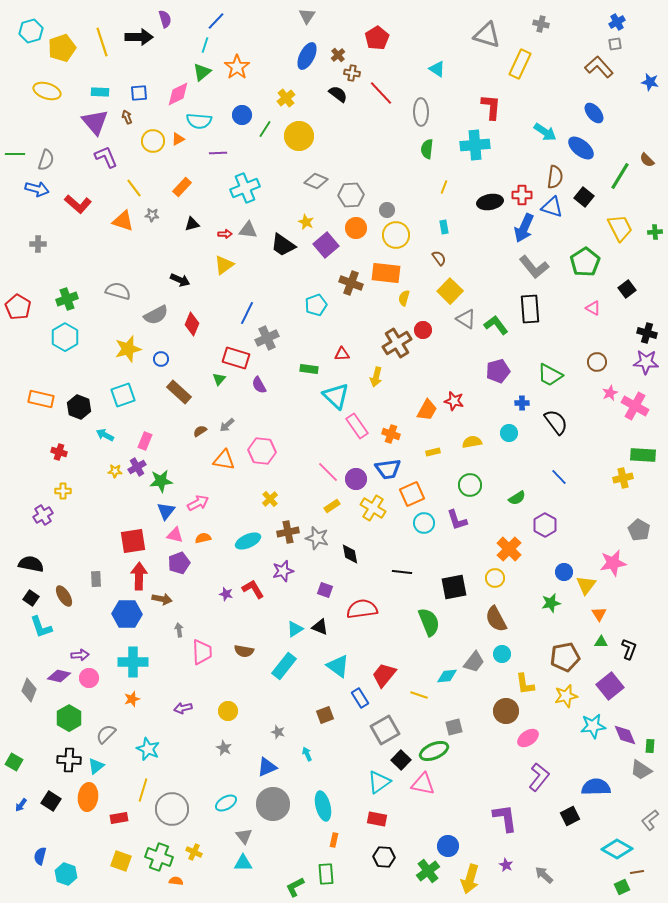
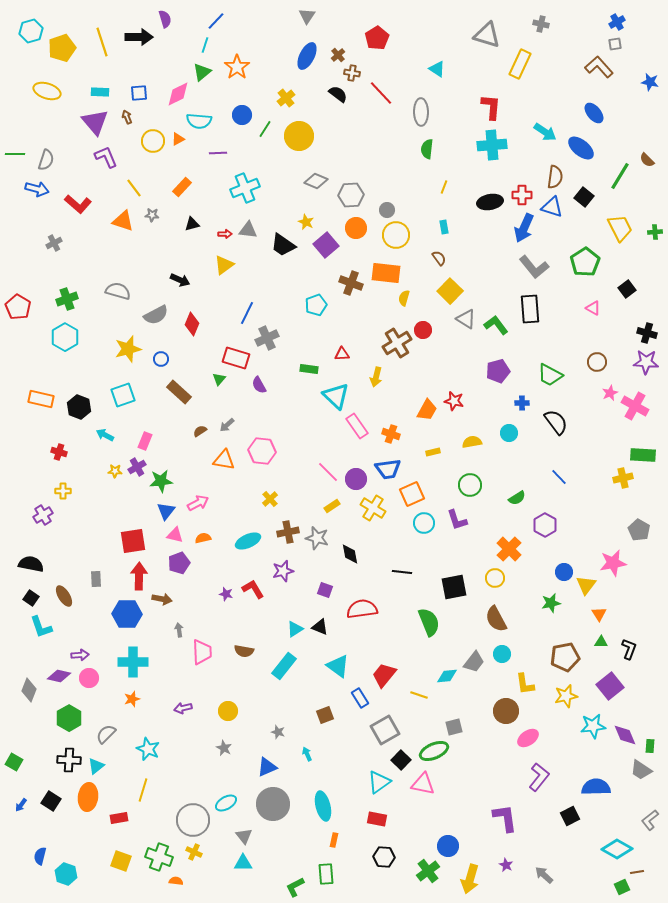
cyan cross at (475, 145): moved 17 px right
gray cross at (38, 244): moved 16 px right, 1 px up; rotated 28 degrees counterclockwise
gray circle at (172, 809): moved 21 px right, 11 px down
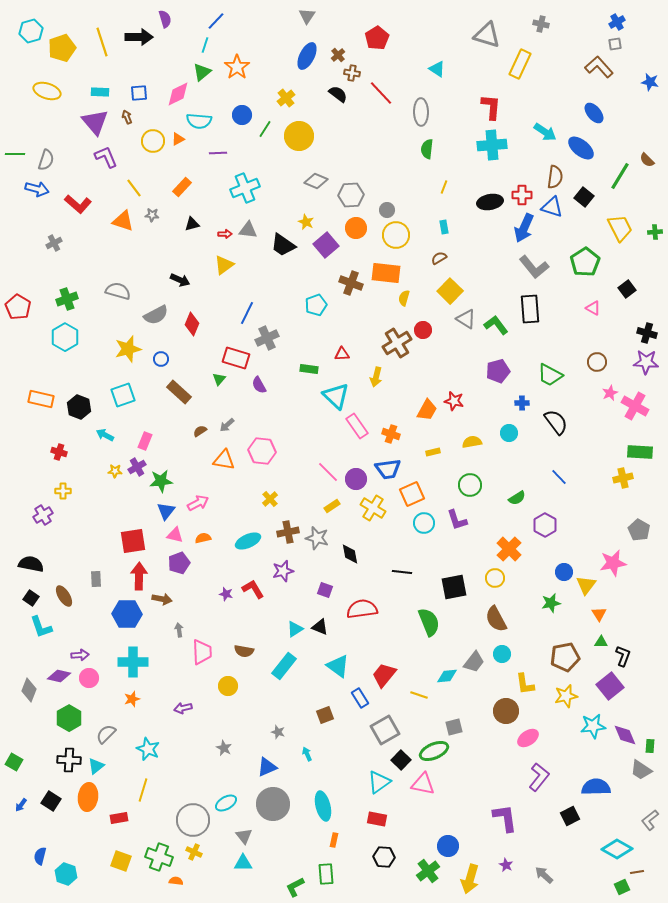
brown semicircle at (439, 258): rotated 84 degrees counterclockwise
green rectangle at (643, 455): moved 3 px left, 3 px up
black L-shape at (629, 649): moved 6 px left, 7 px down
yellow circle at (228, 711): moved 25 px up
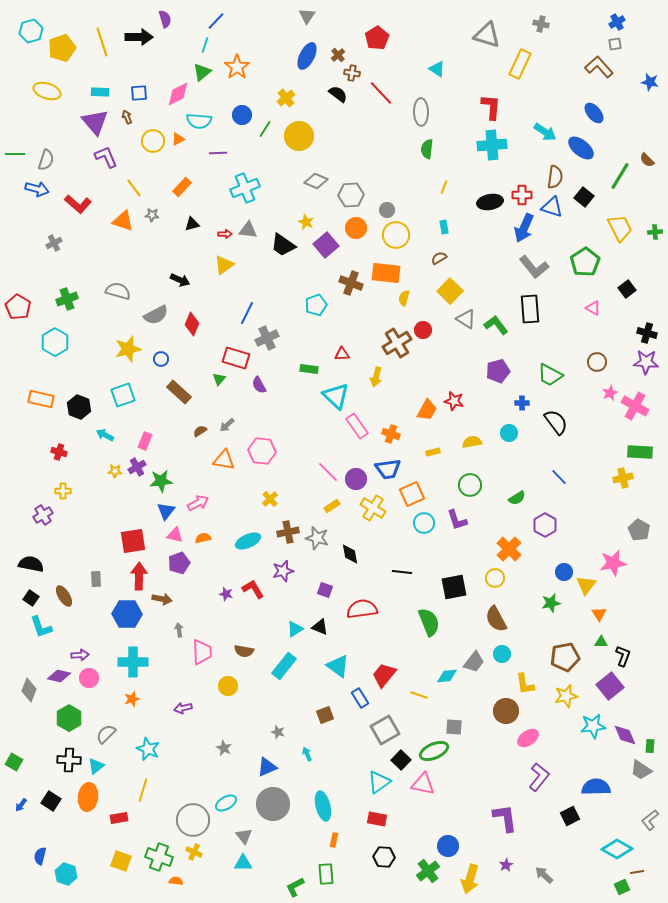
cyan hexagon at (65, 337): moved 10 px left, 5 px down
gray square at (454, 727): rotated 18 degrees clockwise
purple star at (506, 865): rotated 16 degrees clockwise
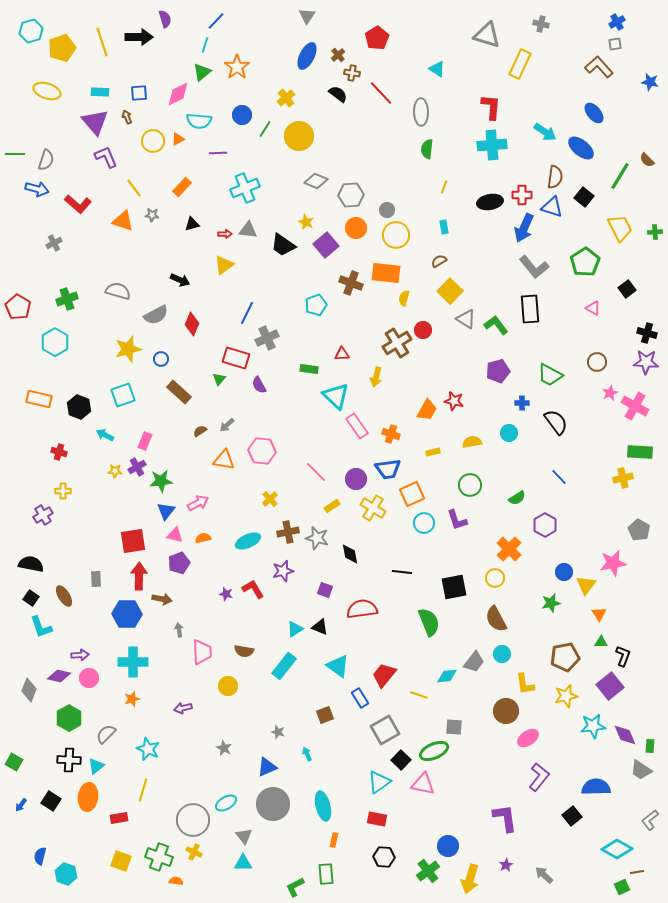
brown semicircle at (439, 258): moved 3 px down
orange rectangle at (41, 399): moved 2 px left
pink line at (328, 472): moved 12 px left
black square at (570, 816): moved 2 px right; rotated 12 degrees counterclockwise
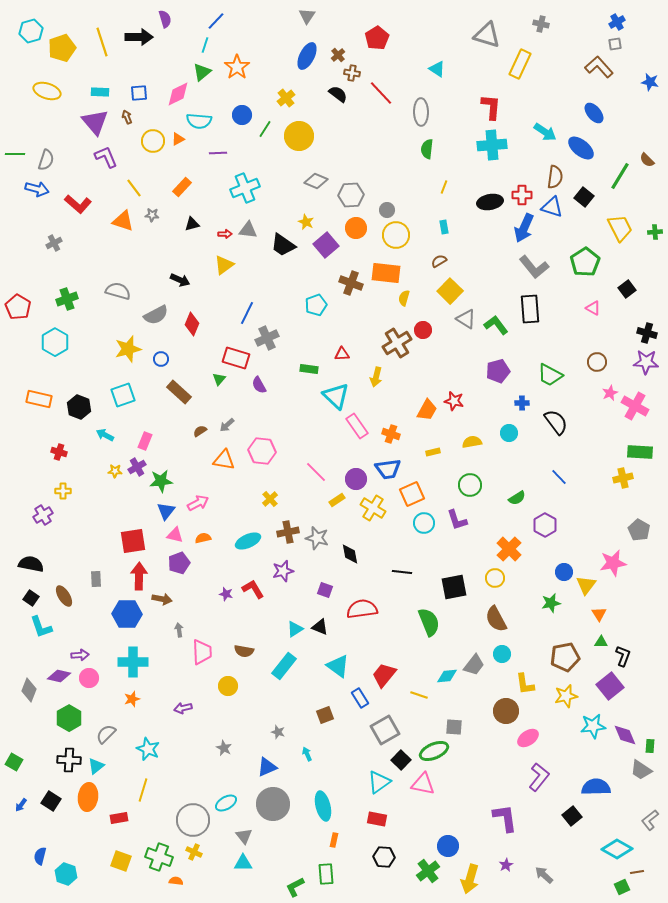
yellow rectangle at (332, 506): moved 5 px right, 6 px up
gray trapezoid at (474, 662): moved 3 px down
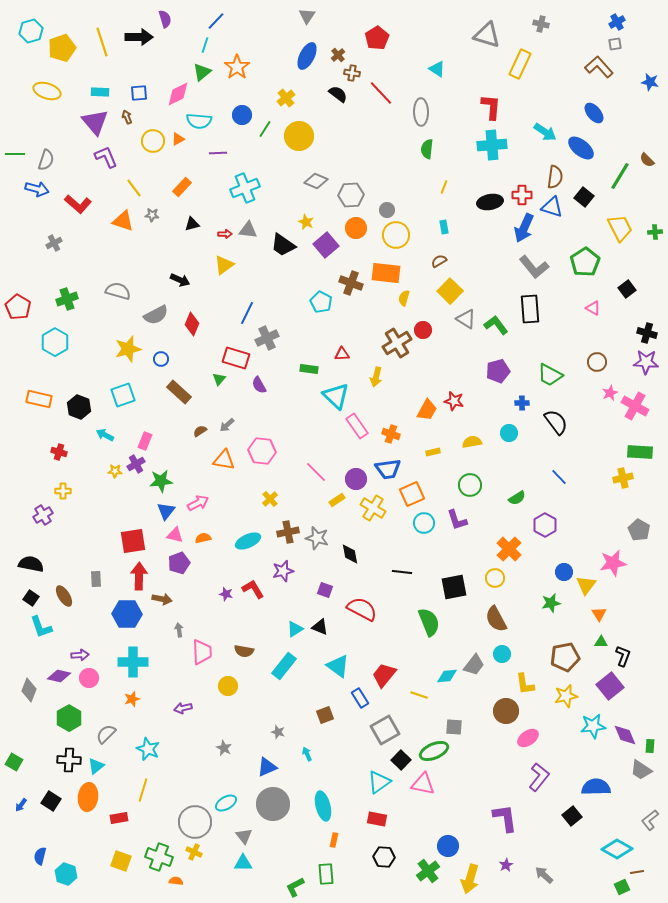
cyan pentagon at (316, 305): moved 5 px right, 3 px up; rotated 25 degrees counterclockwise
purple cross at (137, 467): moved 1 px left, 3 px up
red semicircle at (362, 609): rotated 36 degrees clockwise
gray circle at (193, 820): moved 2 px right, 2 px down
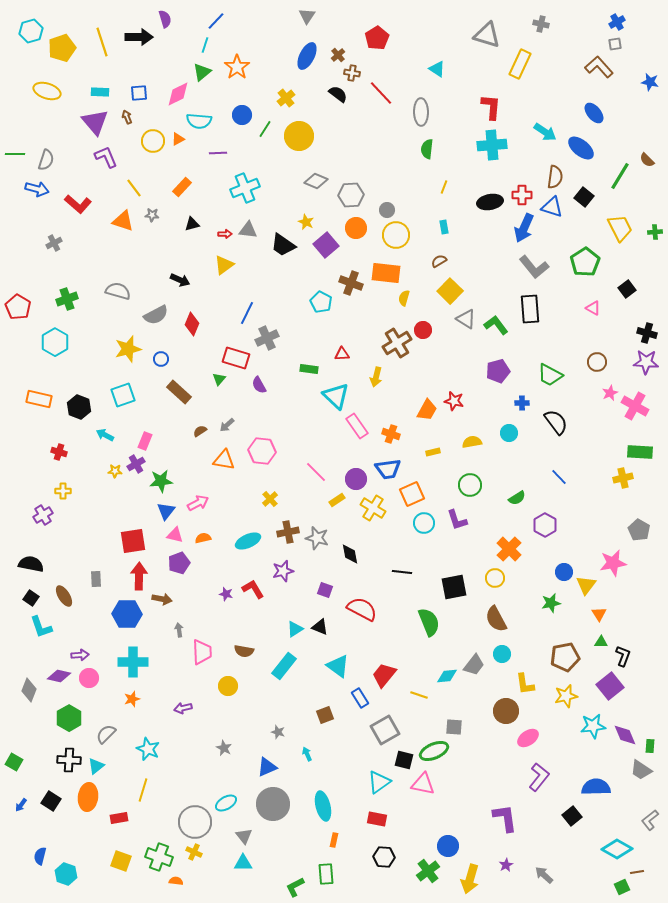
black square at (401, 760): moved 3 px right; rotated 30 degrees counterclockwise
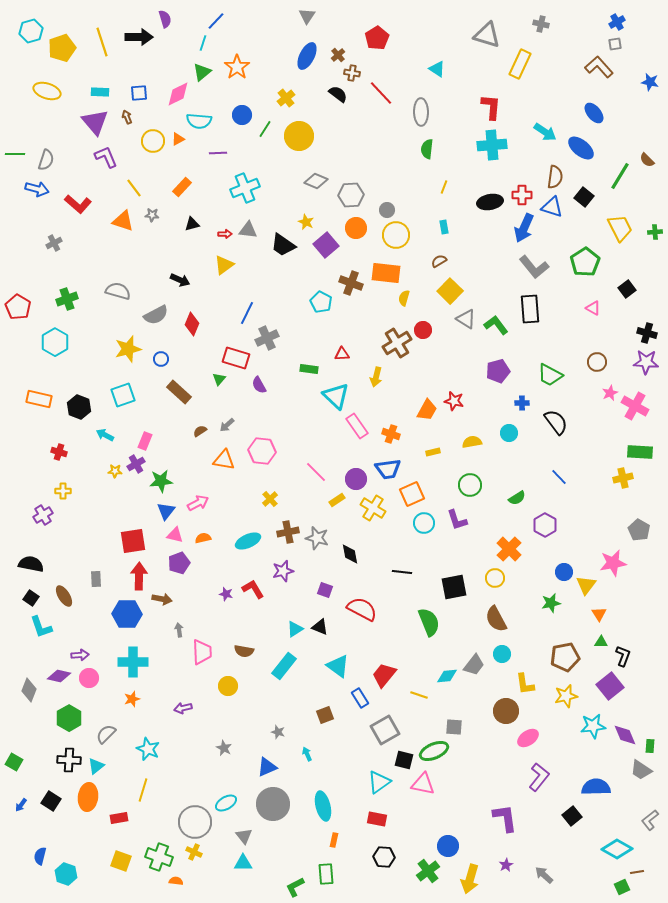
cyan line at (205, 45): moved 2 px left, 2 px up
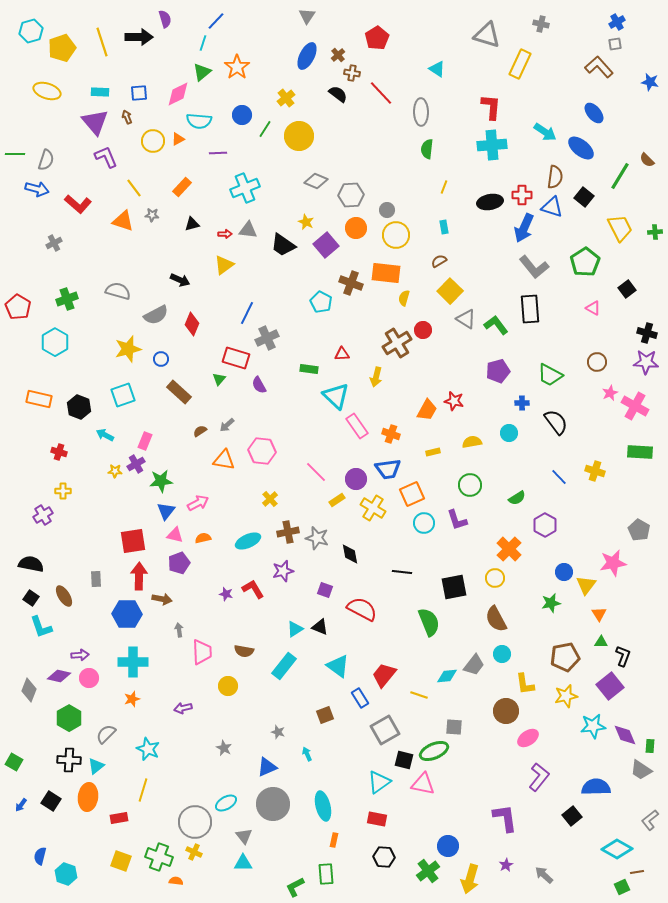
yellow cross at (623, 478): moved 28 px left, 7 px up; rotated 30 degrees clockwise
